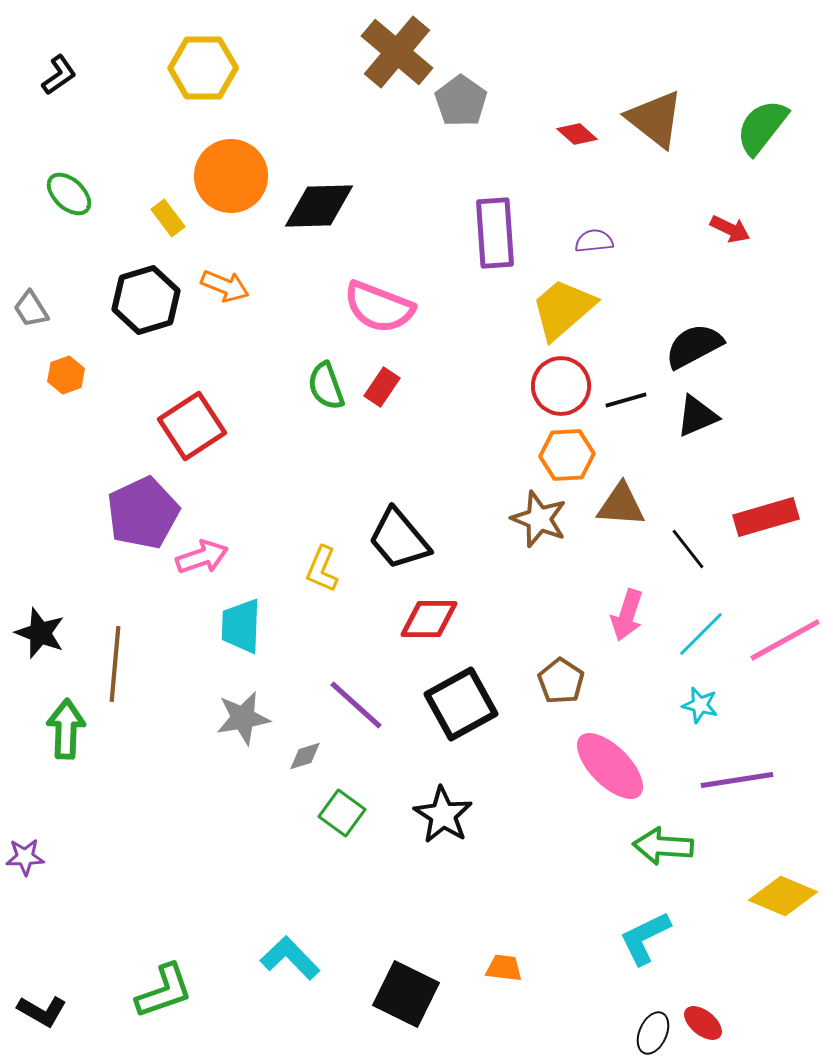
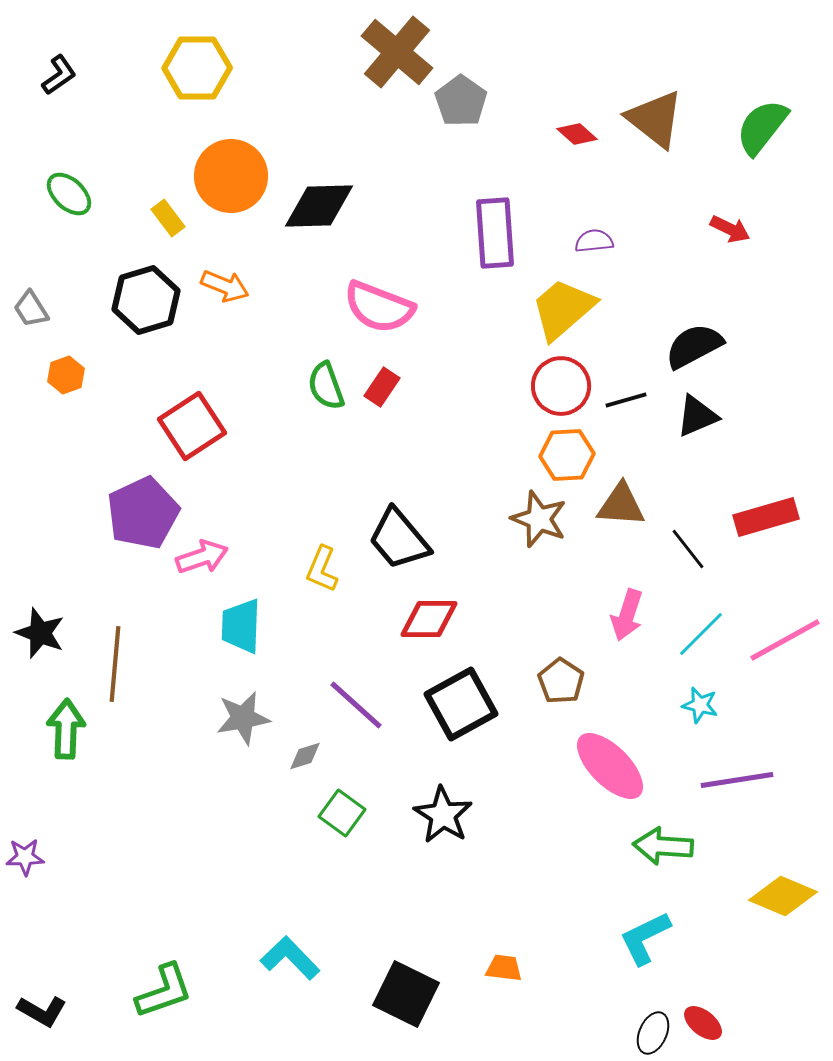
yellow hexagon at (203, 68): moved 6 px left
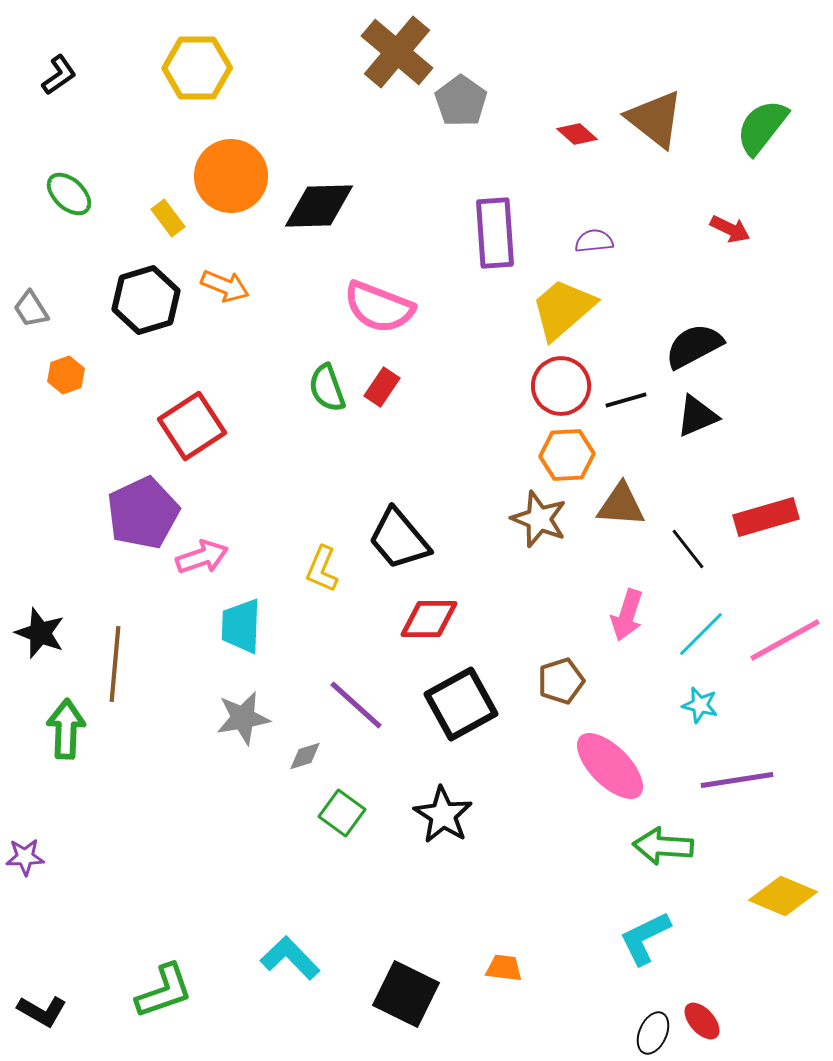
green semicircle at (326, 386): moved 1 px right, 2 px down
brown pentagon at (561, 681): rotated 21 degrees clockwise
red ellipse at (703, 1023): moved 1 px left, 2 px up; rotated 9 degrees clockwise
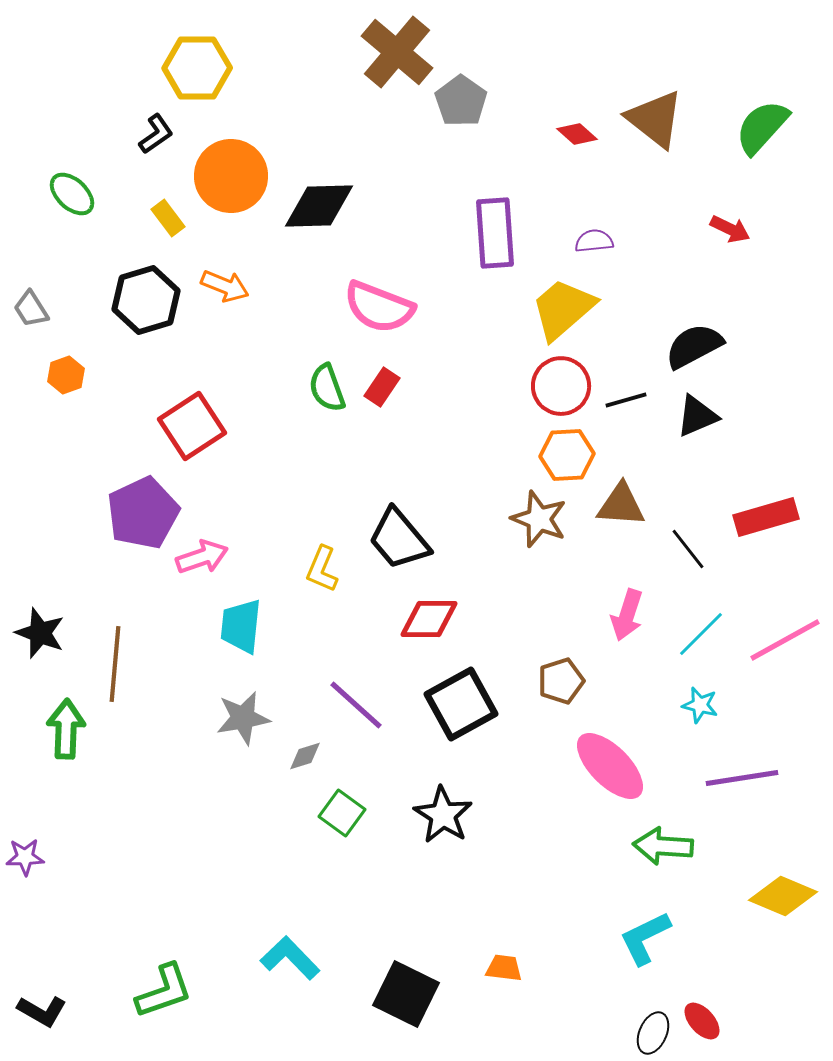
black L-shape at (59, 75): moved 97 px right, 59 px down
green semicircle at (762, 127): rotated 4 degrees clockwise
green ellipse at (69, 194): moved 3 px right
cyan trapezoid at (241, 626): rotated 4 degrees clockwise
purple line at (737, 780): moved 5 px right, 2 px up
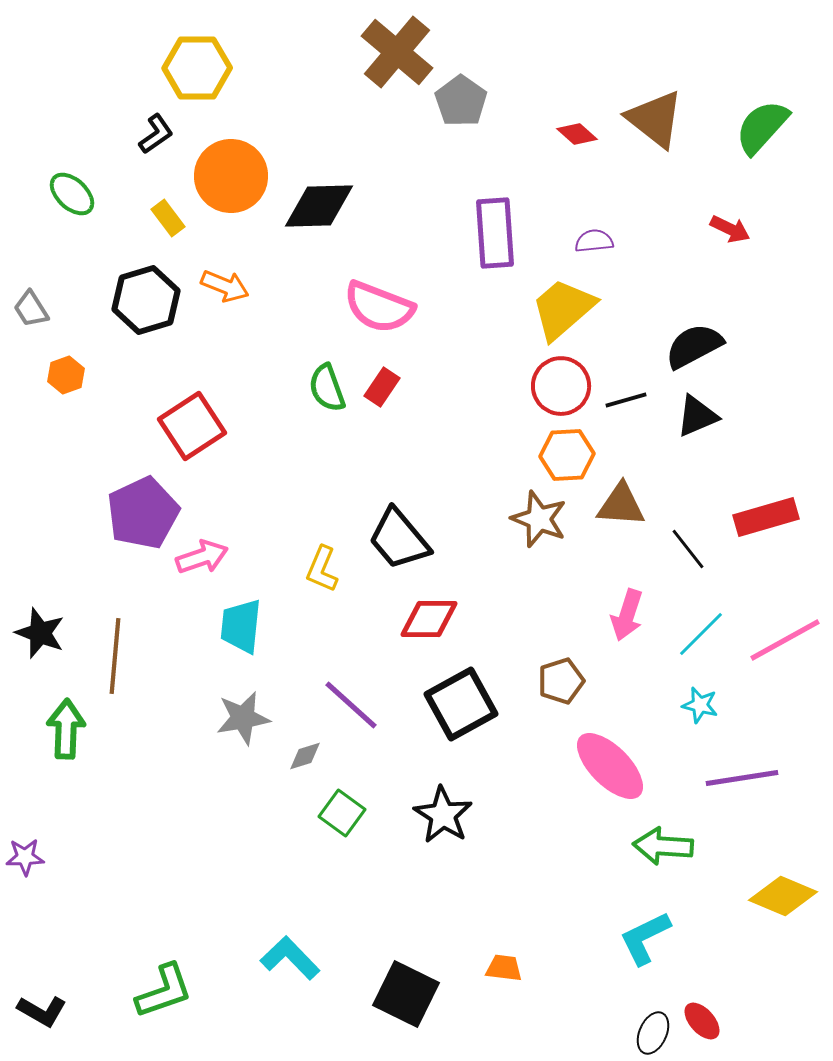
brown line at (115, 664): moved 8 px up
purple line at (356, 705): moved 5 px left
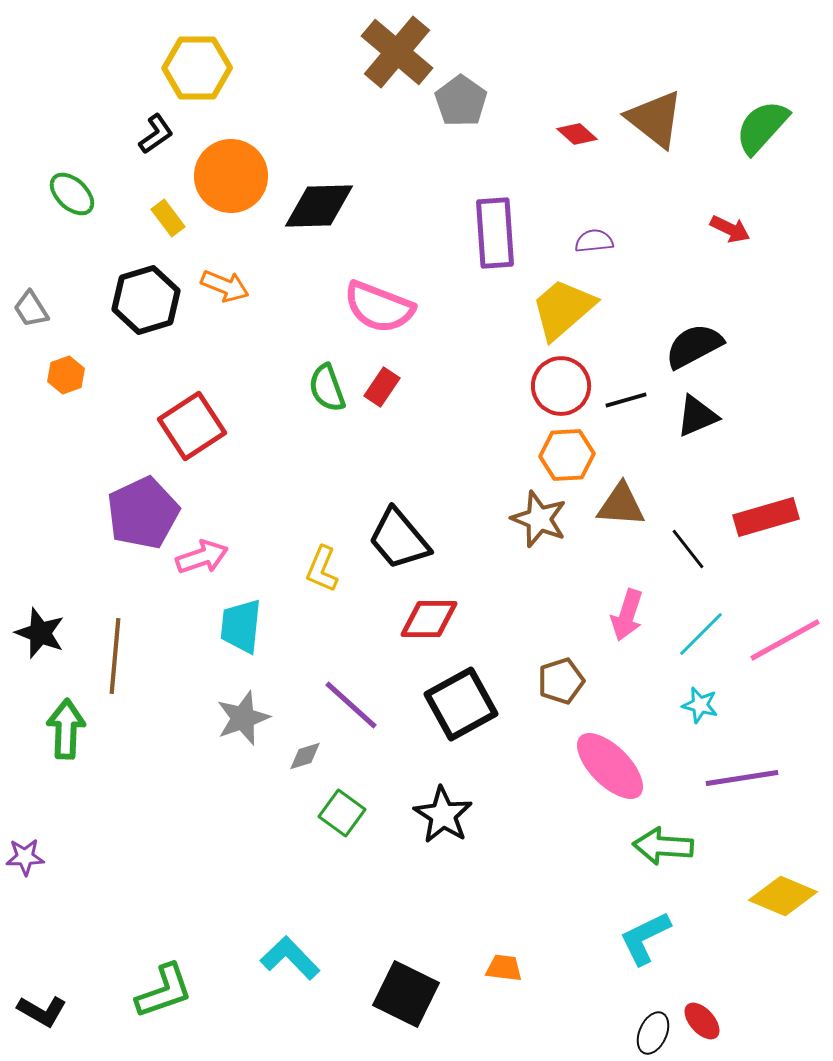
gray star at (243, 718): rotated 10 degrees counterclockwise
